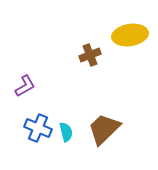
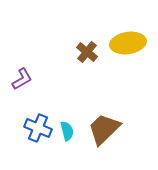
yellow ellipse: moved 2 px left, 8 px down
brown cross: moved 3 px left, 3 px up; rotated 30 degrees counterclockwise
purple L-shape: moved 3 px left, 7 px up
cyan semicircle: moved 1 px right, 1 px up
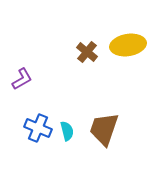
yellow ellipse: moved 2 px down
brown trapezoid: rotated 27 degrees counterclockwise
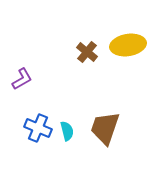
brown trapezoid: moved 1 px right, 1 px up
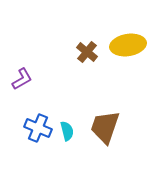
brown trapezoid: moved 1 px up
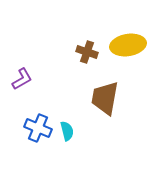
brown cross: rotated 20 degrees counterclockwise
brown trapezoid: moved 29 px up; rotated 9 degrees counterclockwise
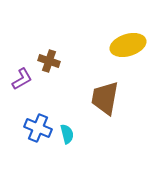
yellow ellipse: rotated 8 degrees counterclockwise
brown cross: moved 38 px left, 9 px down
cyan semicircle: moved 3 px down
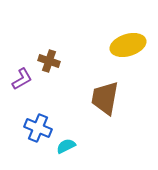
cyan semicircle: moved 1 px left, 12 px down; rotated 102 degrees counterclockwise
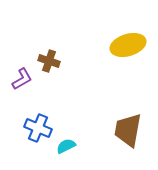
brown trapezoid: moved 23 px right, 32 px down
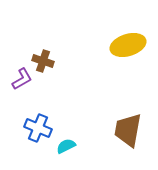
brown cross: moved 6 px left
